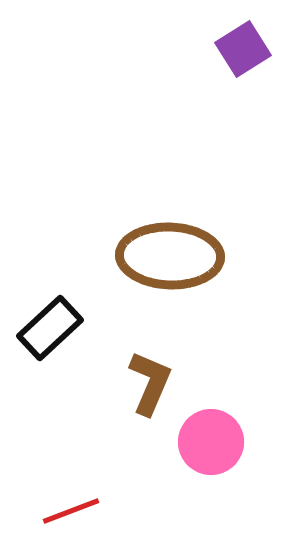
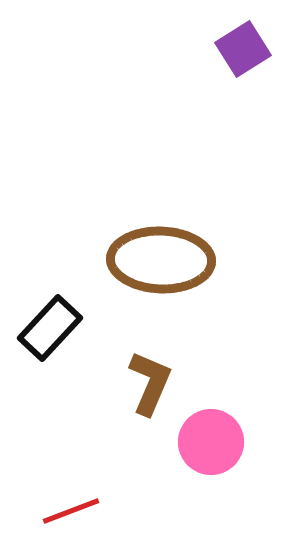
brown ellipse: moved 9 px left, 4 px down
black rectangle: rotated 4 degrees counterclockwise
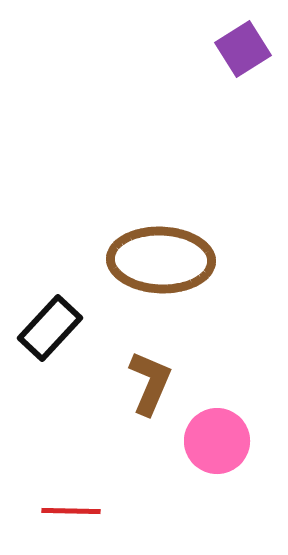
pink circle: moved 6 px right, 1 px up
red line: rotated 22 degrees clockwise
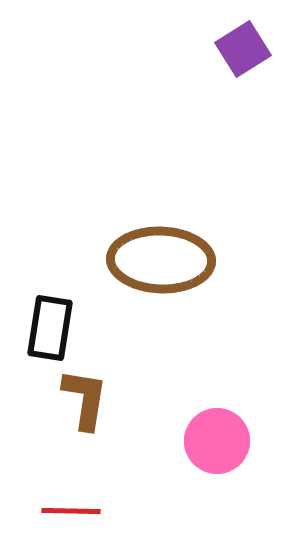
black rectangle: rotated 34 degrees counterclockwise
brown L-shape: moved 65 px left, 16 px down; rotated 14 degrees counterclockwise
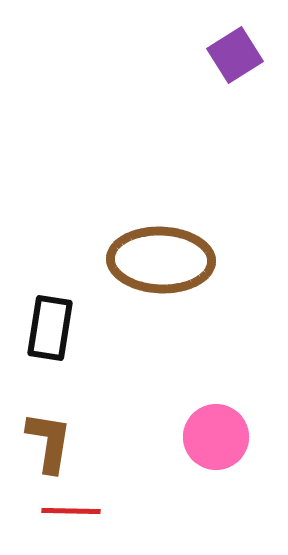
purple square: moved 8 px left, 6 px down
brown L-shape: moved 36 px left, 43 px down
pink circle: moved 1 px left, 4 px up
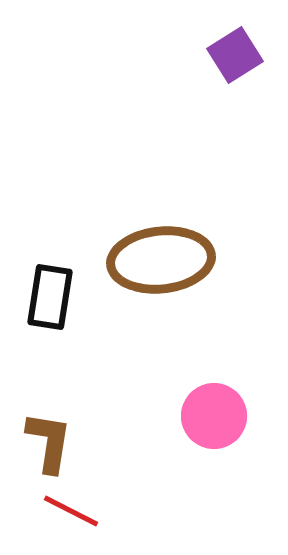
brown ellipse: rotated 8 degrees counterclockwise
black rectangle: moved 31 px up
pink circle: moved 2 px left, 21 px up
red line: rotated 26 degrees clockwise
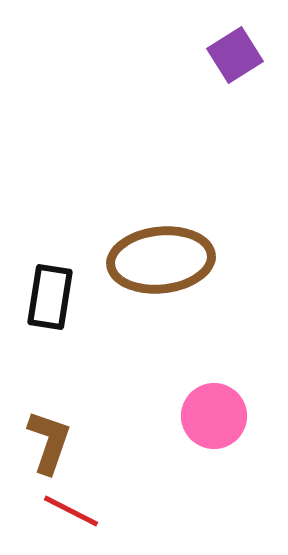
brown L-shape: rotated 10 degrees clockwise
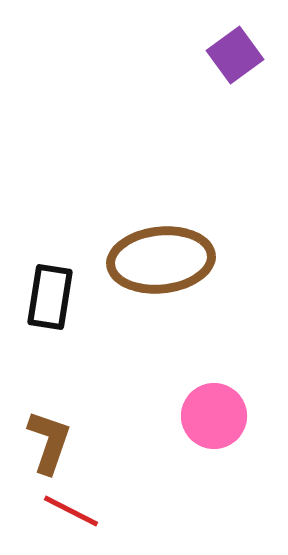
purple square: rotated 4 degrees counterclockwise
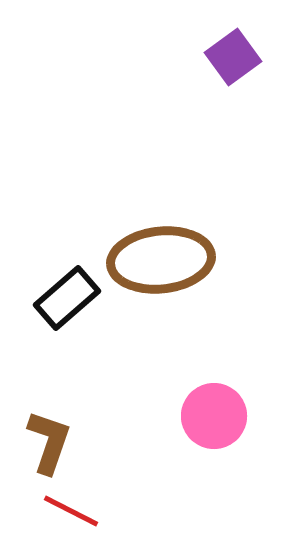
purple square: moved 2 px left, 2 px down
black rectangle: moved 17 px right, 1 px down; rotated 40 degrees clockwise
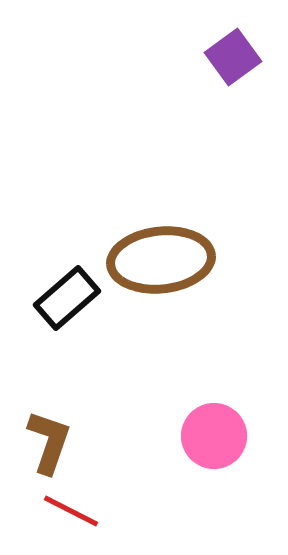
pink circle: moved 20 px down
